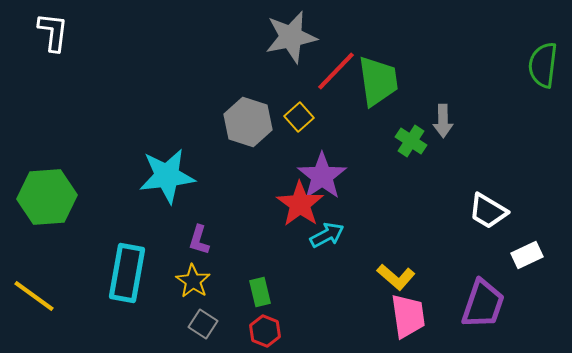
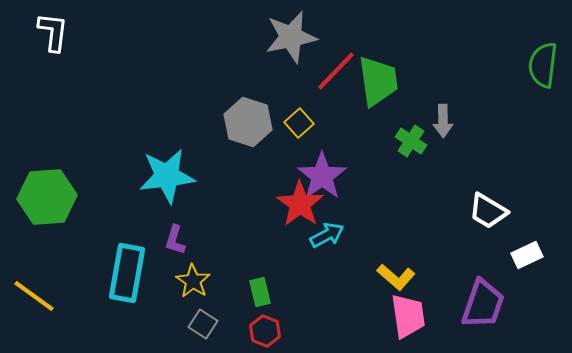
yellow square: moved 6 px down
purple L-shape: moved 24 px left
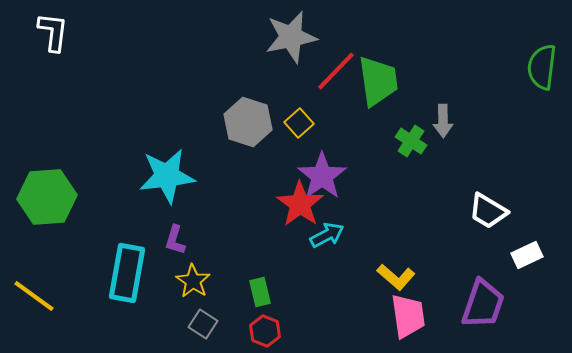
green semicircle: moved 1 px left, 2 px down
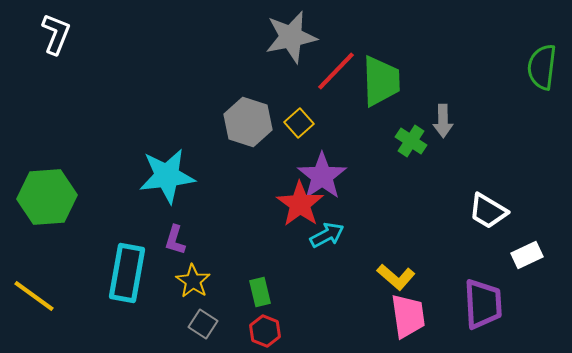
white L-shape: moved 3 px right, 2 px down; rotated 15 degrees clockwise
green trapezoid: moved 3 px right; rotated 6 degrees clockwise
purple trapezoid: rotated 22 degrees counterclockwise
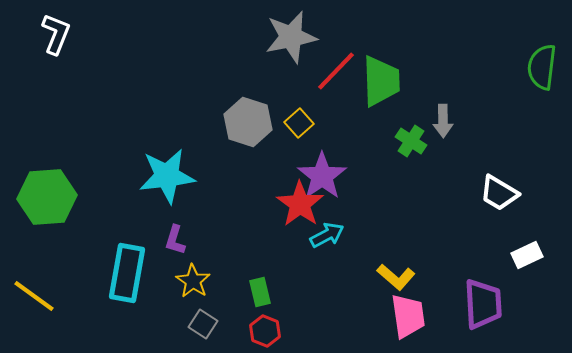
white trapezoid: moved 11 px right, 18 px up
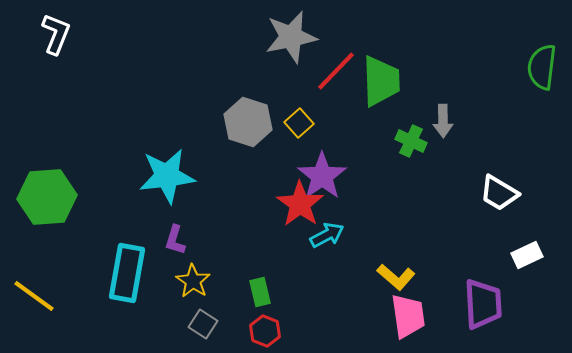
green cross: rotated 8 degrees counterclockwise
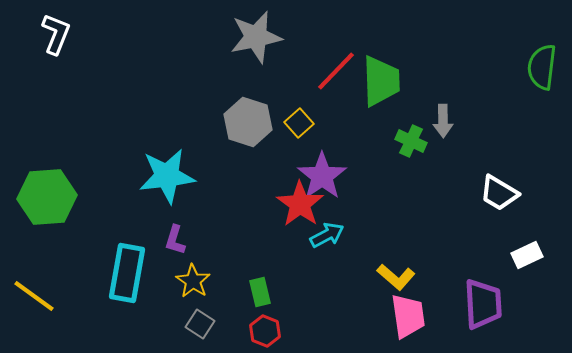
gray star: moved 35 px left
gray square: moved 3 px left
